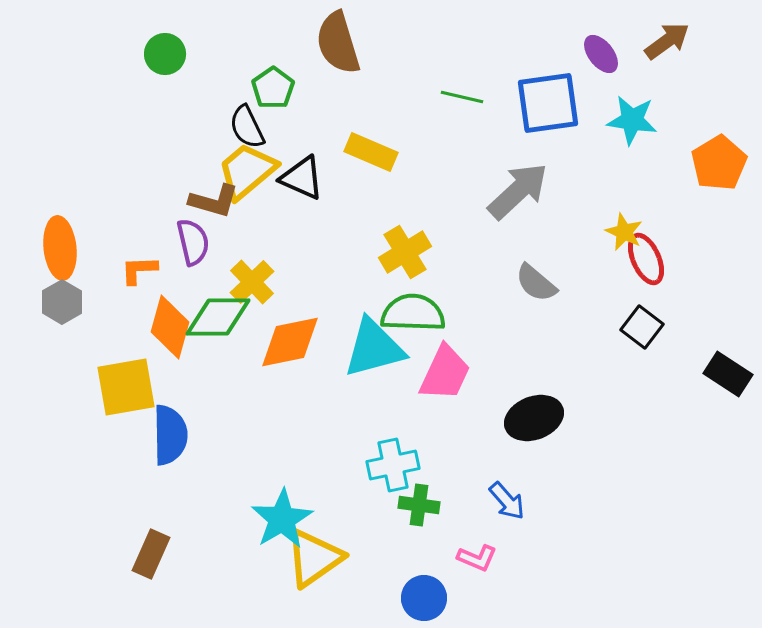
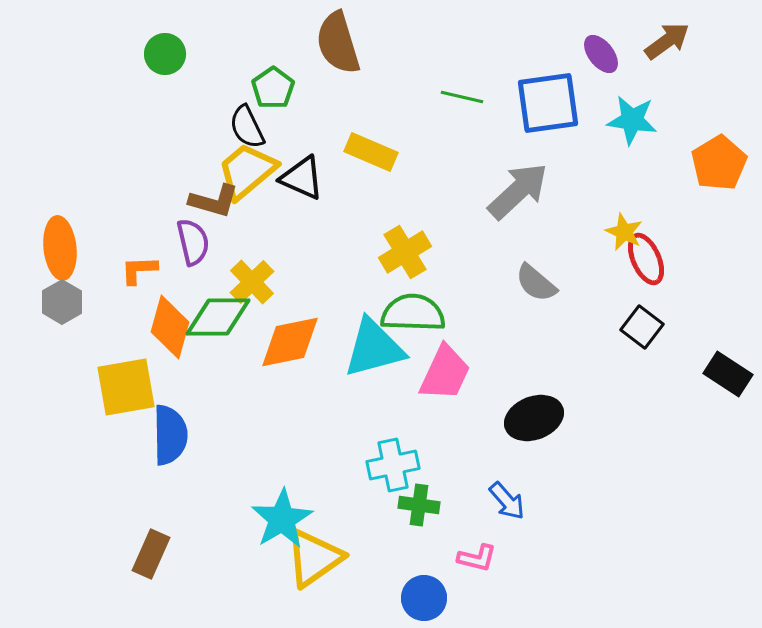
pink L-shape at (477, 558): rotated 9 degrees counterclockwise
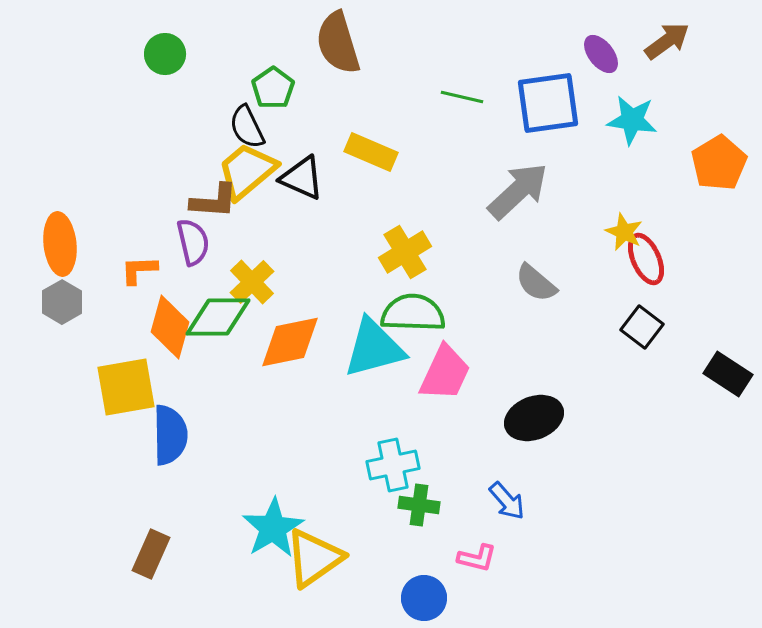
brown L-shape at (214, 201): rotated 12 degrees counterclockwise
orange ellipse at (60, 248): moved 4 px up
cyan star at (282, 519): moved 9 px left, 9 px down
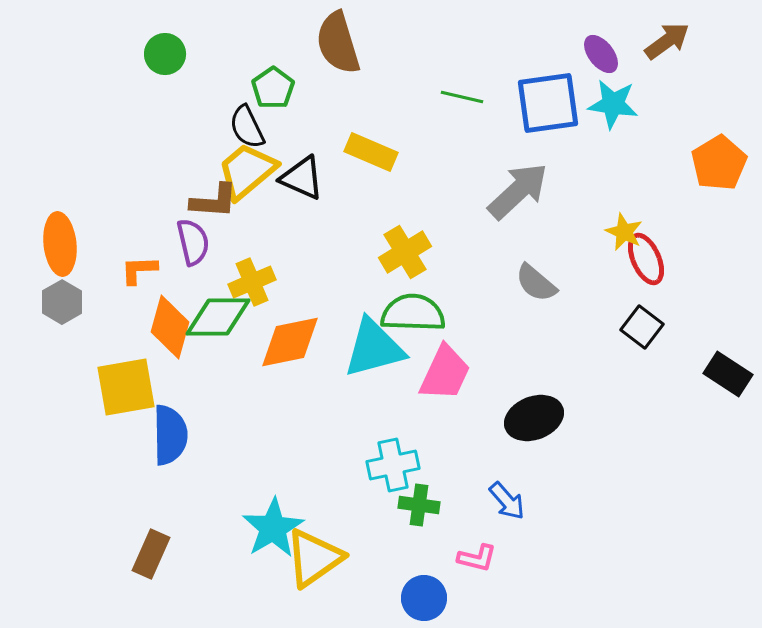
cyan star at (632, 120): moved 19 px left, 16 px up
yellow cross at (252, 282): rotated 21 degrees clockwise
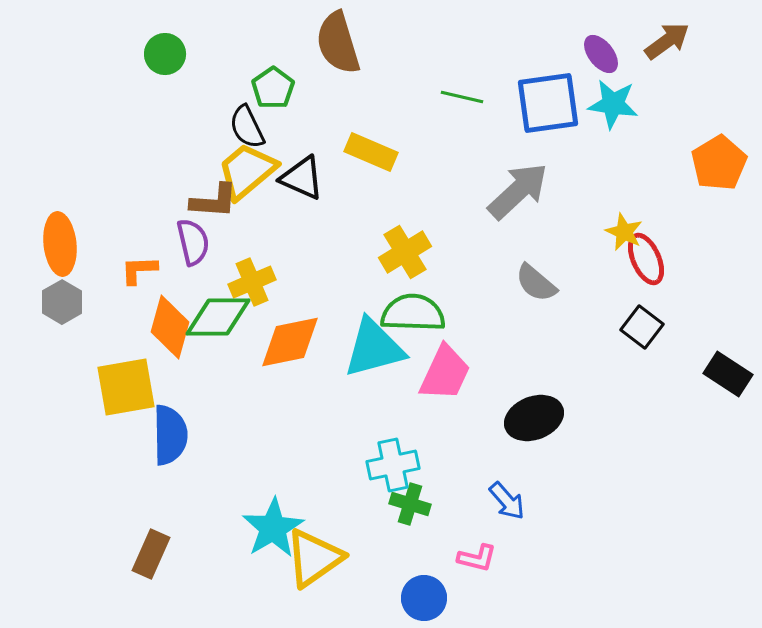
green cross at (419, 505): moved 9 px left, 1 px up; rotated 9 degrees clockwise
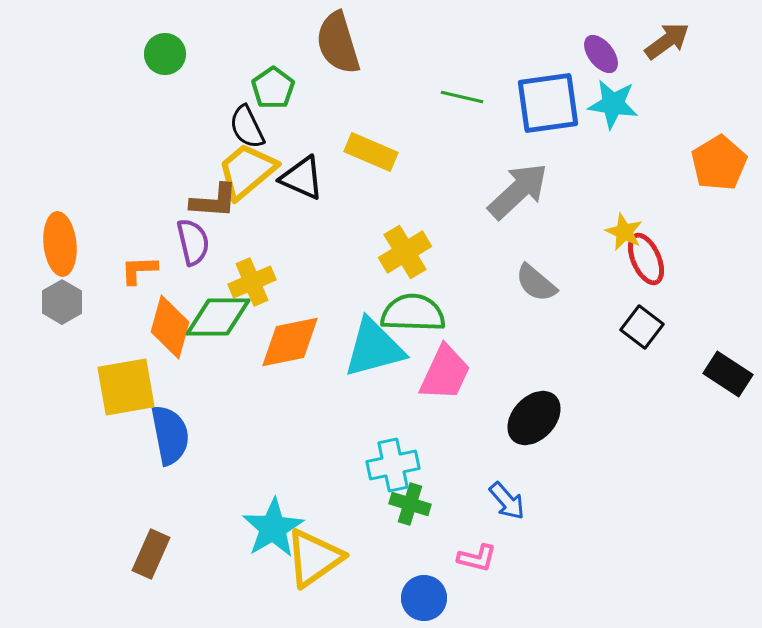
black ellipse at (534, 418): rotated 26 degrees counterclockwise
blue semicircle at (170, 435): rotated 10 degrees counterclockwise
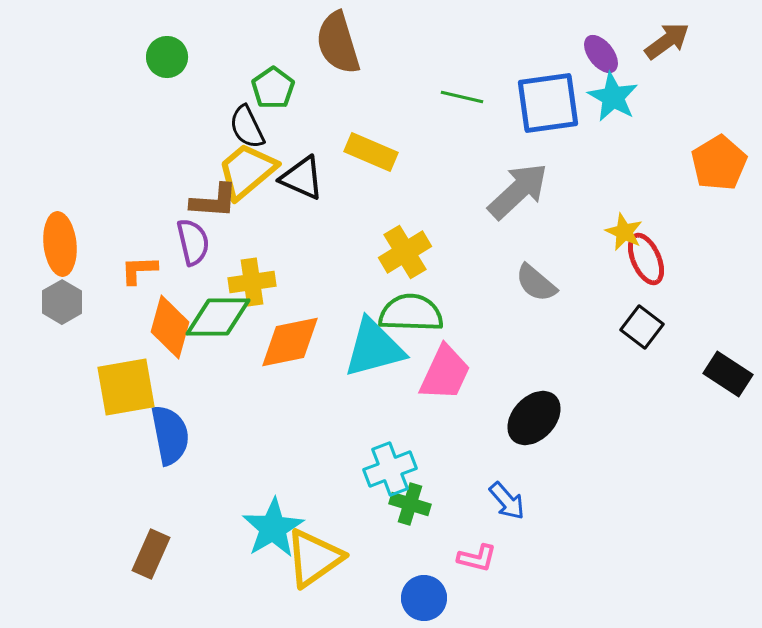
green circle at (165, 54): moved 2 px right, 3 px down
cyan star at (613, 104): moved 7 px up; rotated 21 degrees clockwise
yellow cross at (252, 282): rotated 15 degrees clockwise
green semicircle at (413, 313): moved 2 px left
cyan cross at (393, 465): moved 3 px left, 4 px down; rotated 9 degrees counterclockwise
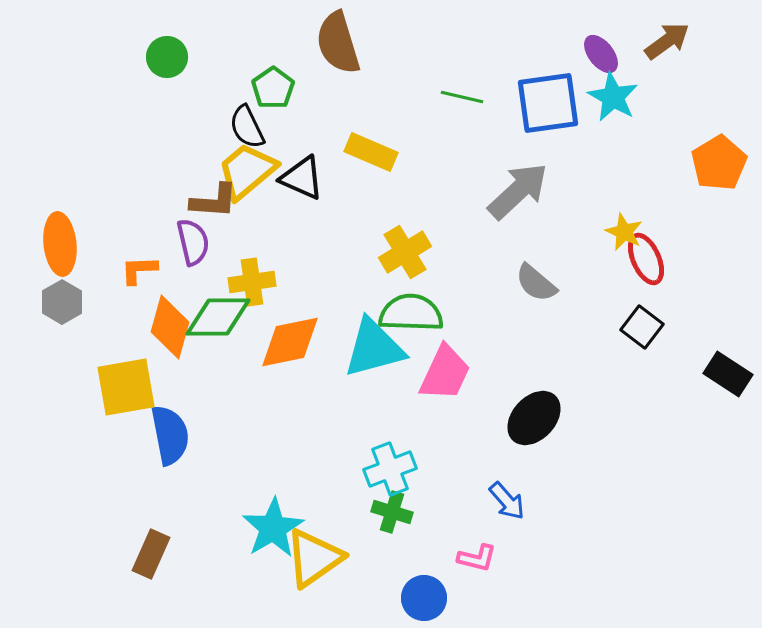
green cross at (410, 504): moved 18 px left, 8 px down
